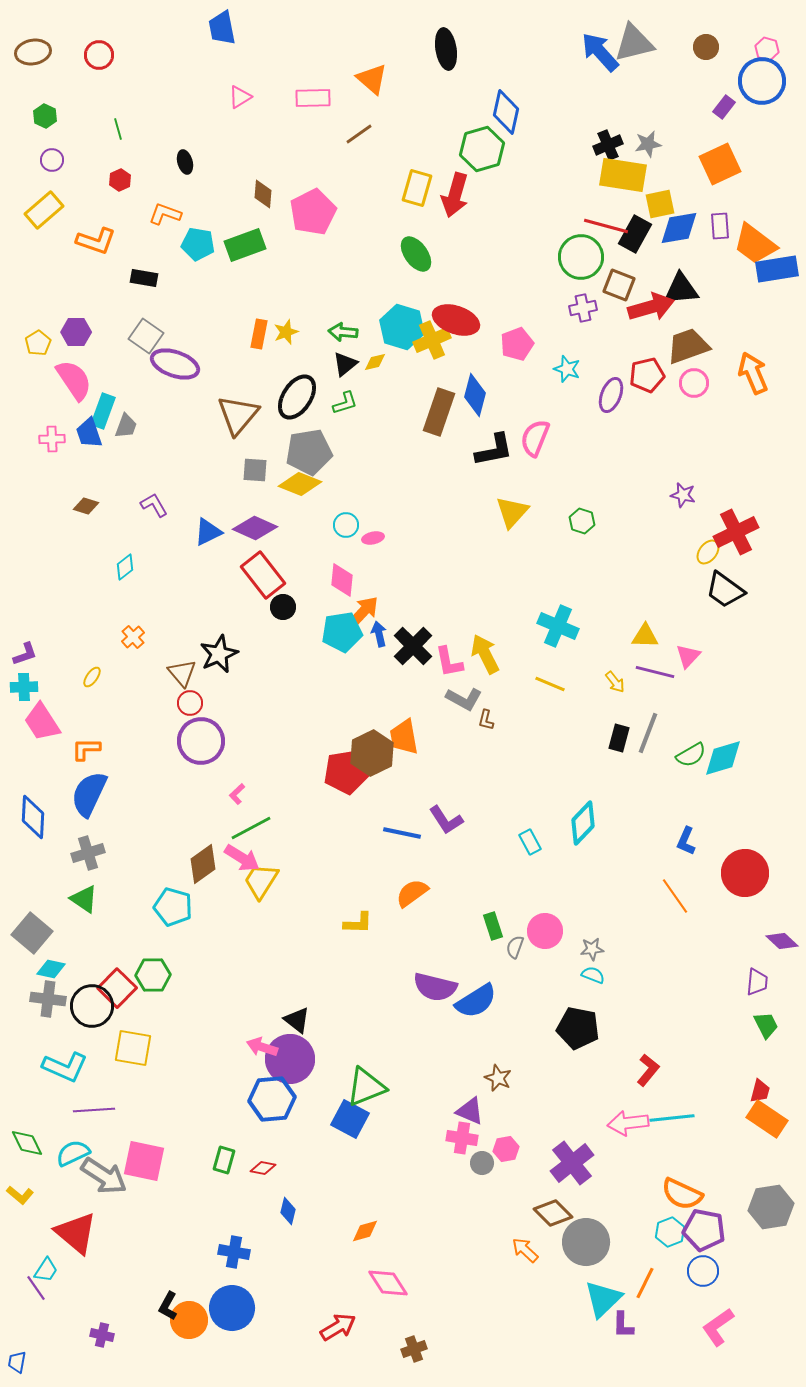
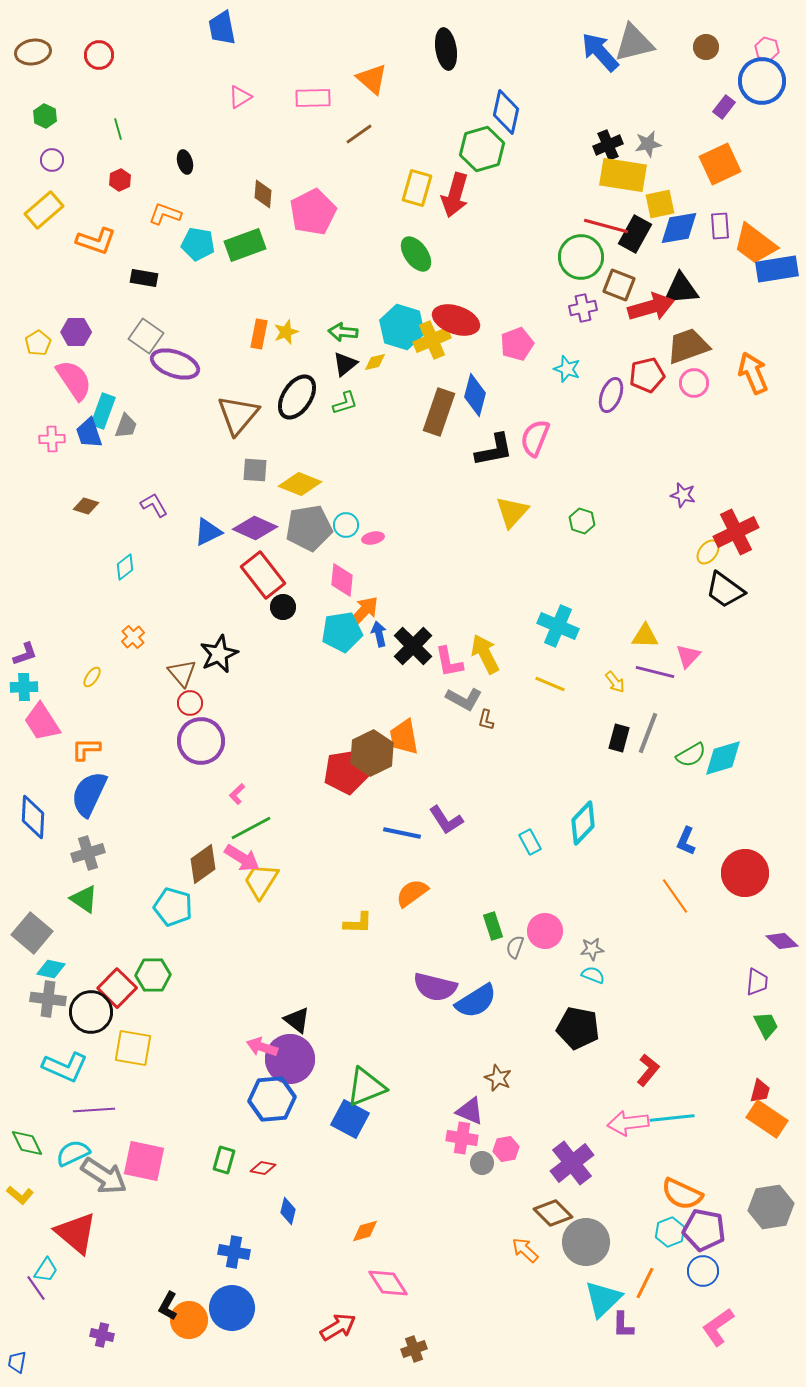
gray pentagon at (309, 452): moved 76 px down
black circle at (92, 1006): moved 1 px left, 6 px down
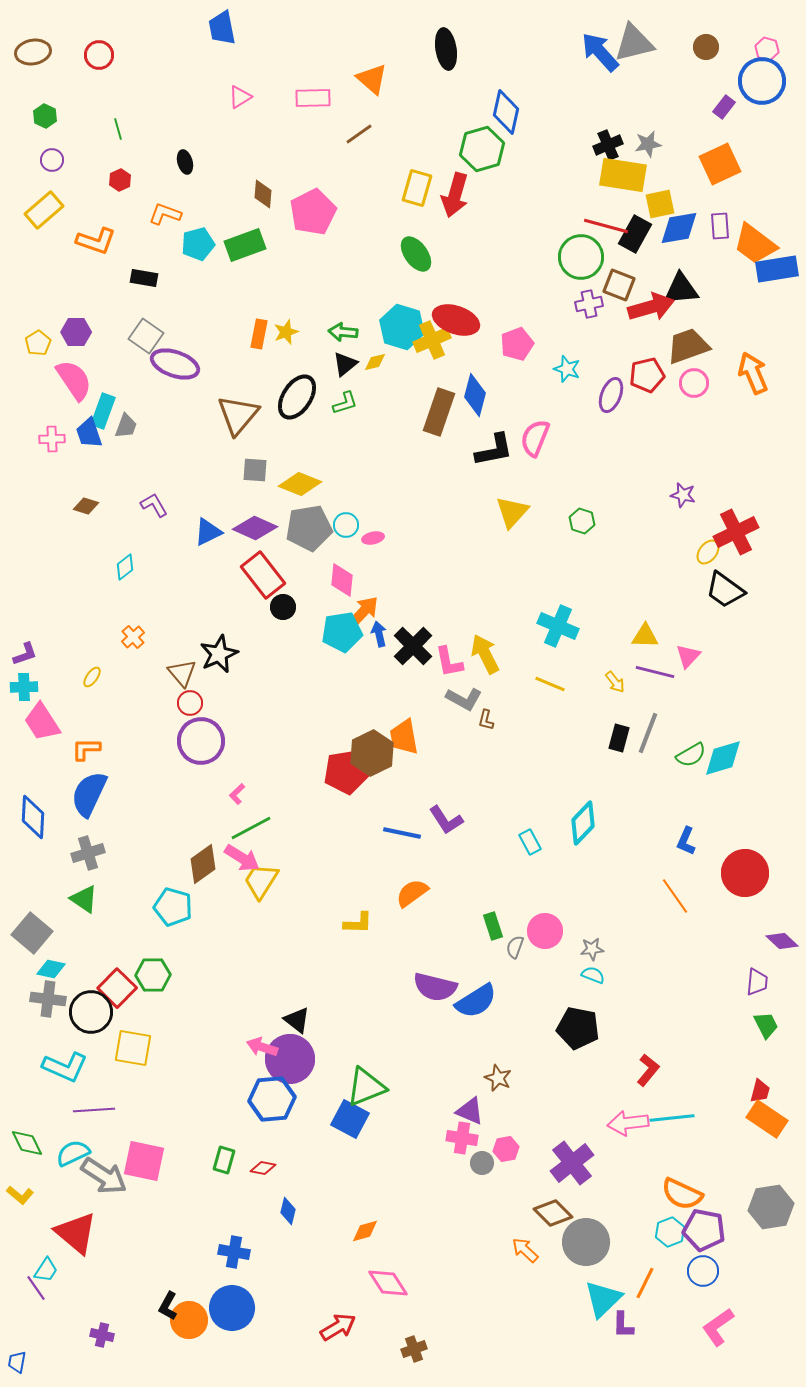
cyan pentagon at (198, 244): rotated 24 degrees counterclockwise
purple cross at (583, 308): moved 6 px right, 4 px up
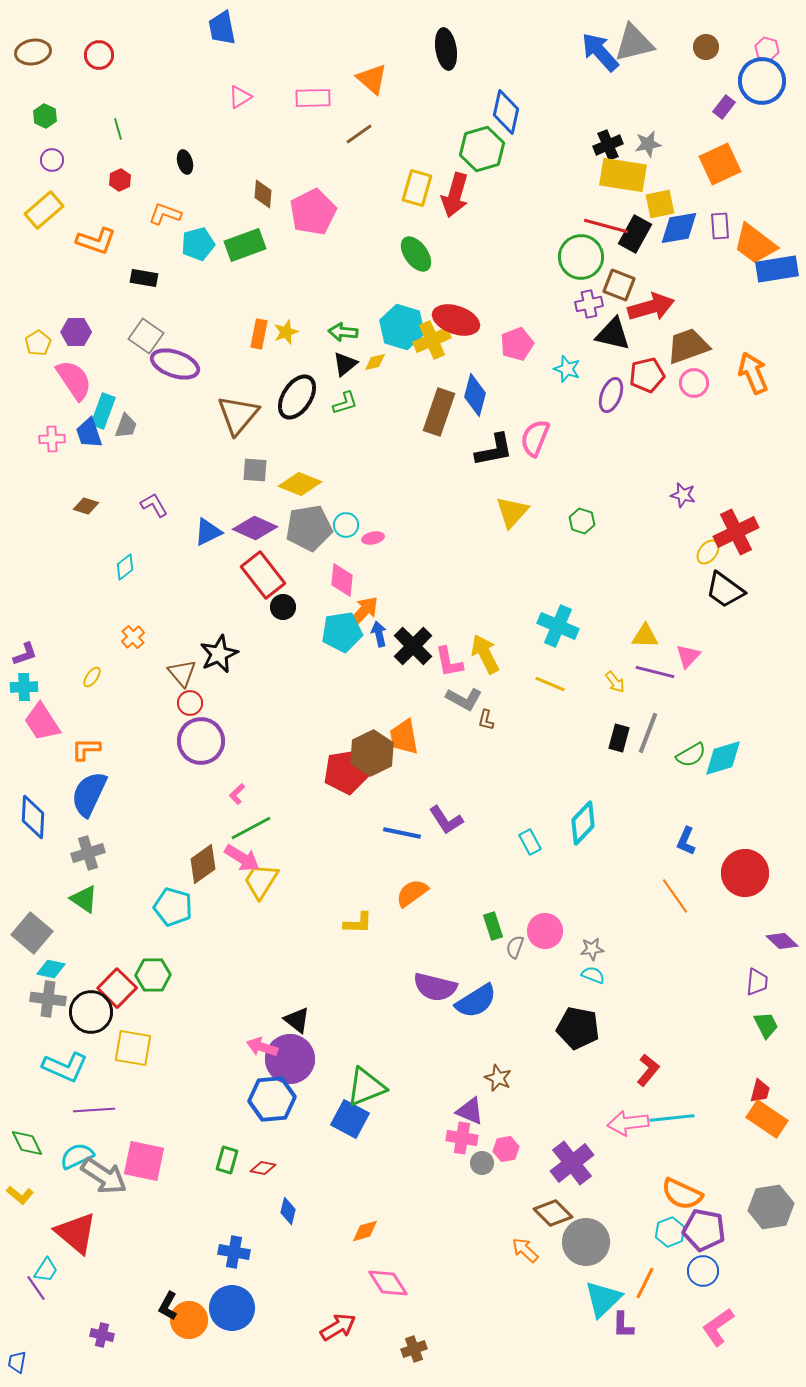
black triangle at (681, 289): moved 68 px left, 45 px down; rotated 18 degrees clockwise
cyan semicircle at (73, 1153): moved 4 px right, 3 px down
green rectangle at (224, 1160): moved 3 px right
